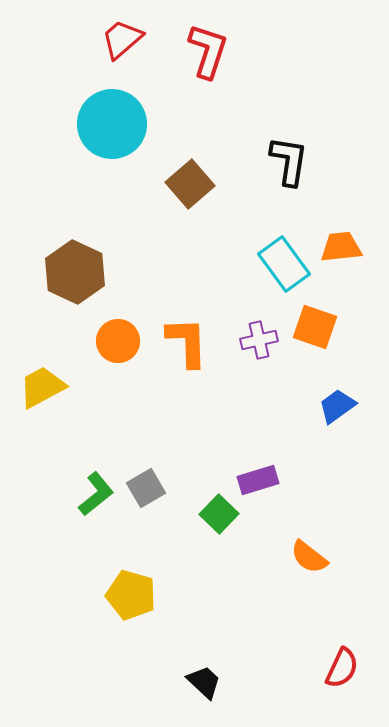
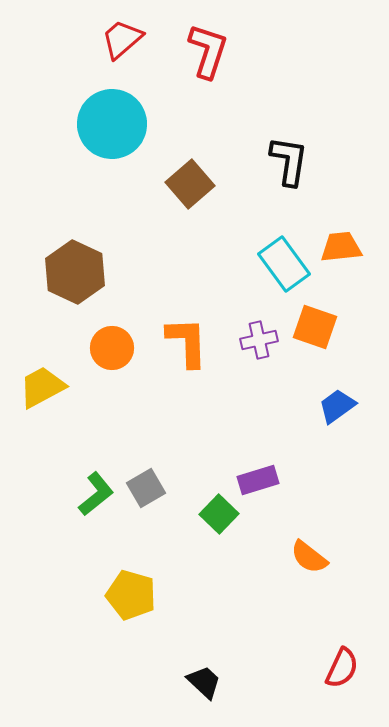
orange circle: moved 6 px left, 7 px down
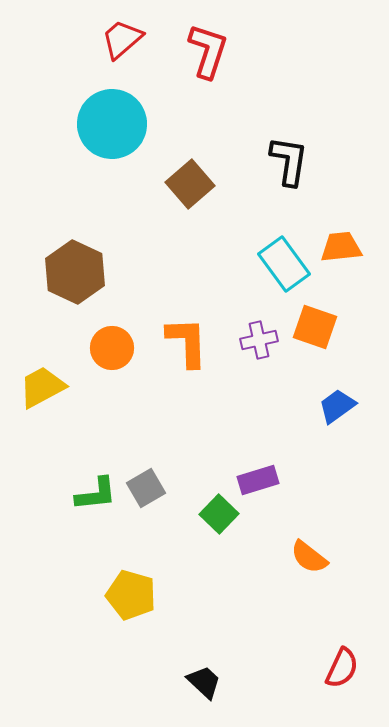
green L-shape: rotated 33 degrees clockwise
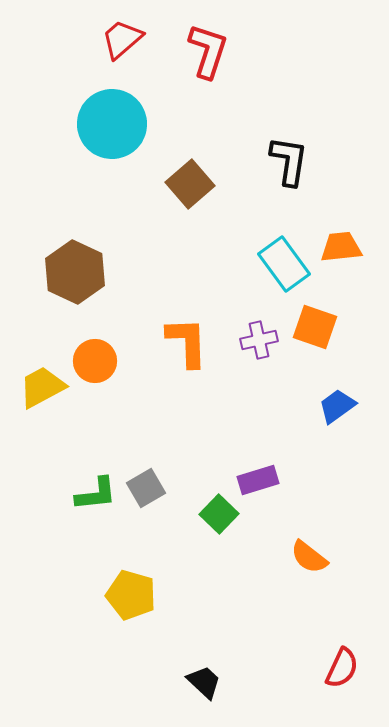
orange circle: moved 17 px left, 13 px down
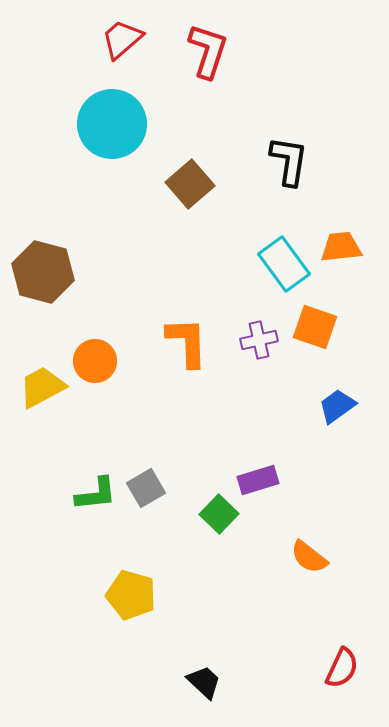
brown hexagon: moved 32 px left; rotated 10 degrees counterclockwise
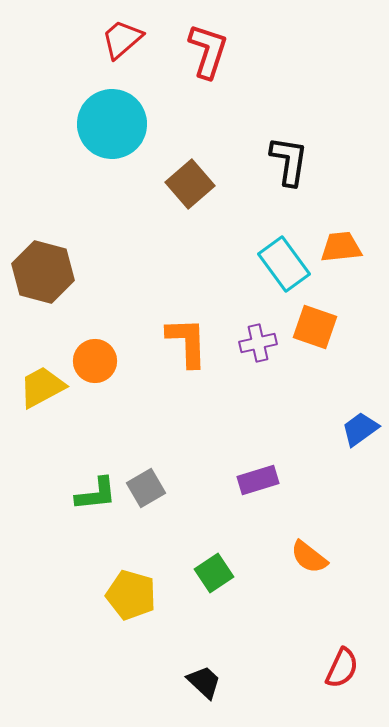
purple cross: moved 1 px left, 3 px down
blue trapezoid: moved 23 px right, 23 px down
green square: moved 5 px left, 59 px down; rotated 12 degrees clockwise
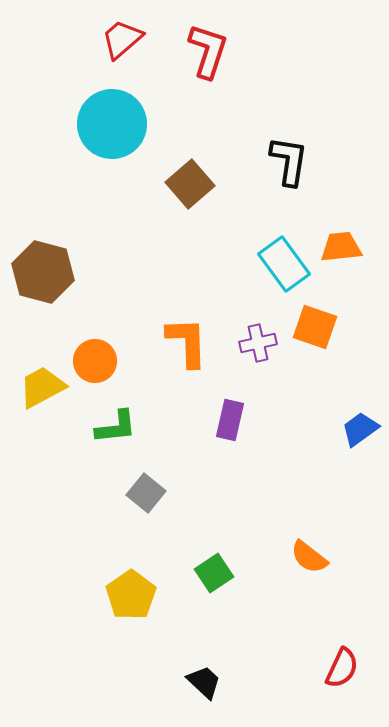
purple rectangle: moved 28 px left, 60 px up; rotated 60 degrees counterclockwise
gray square: moved 5 px down; rotated 21 degrees counterclockwise
green L-shape: moved 20 px right, 67 px up
yellow pentagon: rotated 21 degrees clockwise
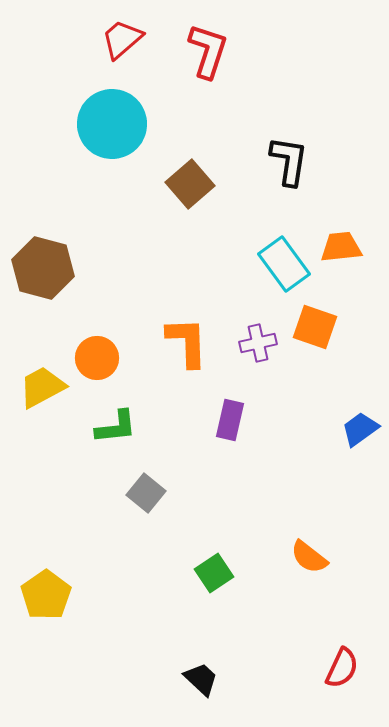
brown hexagon: moved 4 px up
orange circle: moved 2 px right, 3 px up
yellow pentagon: moved 85 px left
black trapezoid: moved 3 px left, 3 px up
